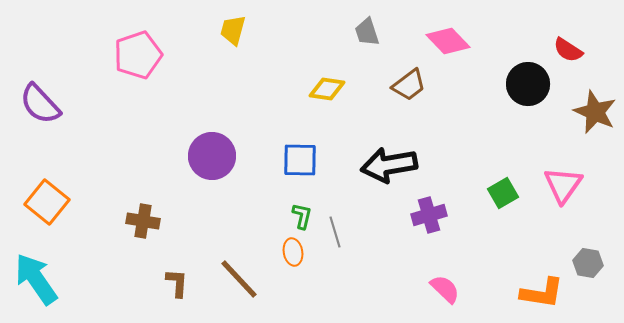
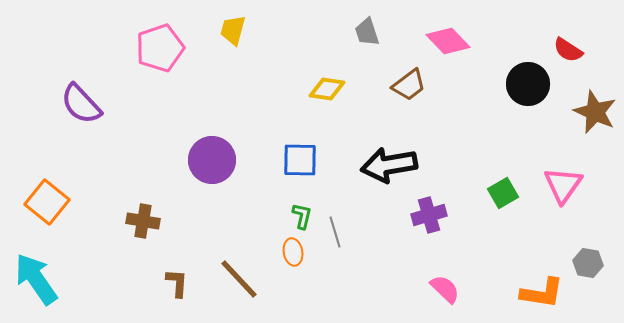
pink pentagon: moved 22 px right, 7 px up
purple semicircle: moved 41 px right
purple circle: moved 4 px down
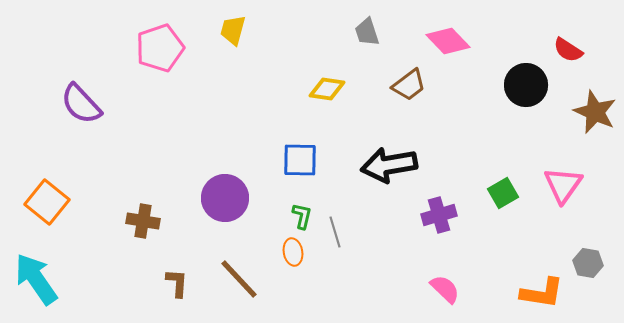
black circle: moved 2 px left, 1 px down
purple circle: moved 13 px right, 38 px down
purple cross: moved 10 px right
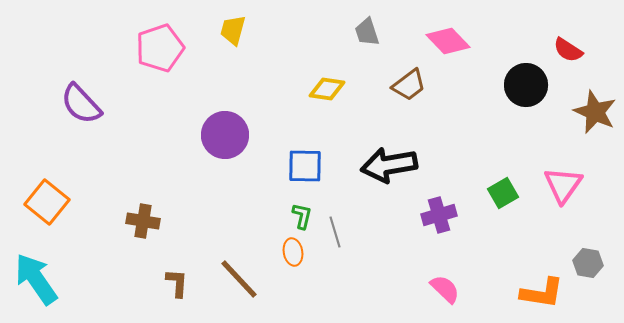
blue square: moved 5 px right, 6 px down
purple circle: moved 63 px up
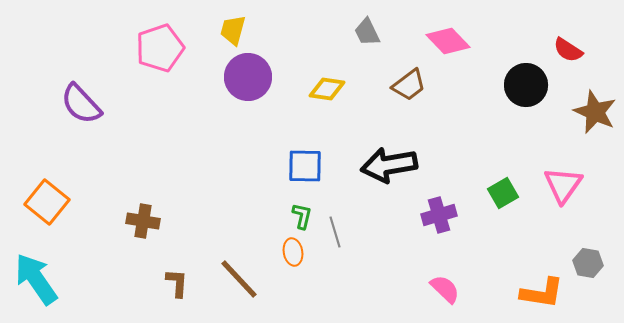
gray trapezoid: rotated 8 degrees counterclockwise
purple circle: moved 23 px right, 58 px up
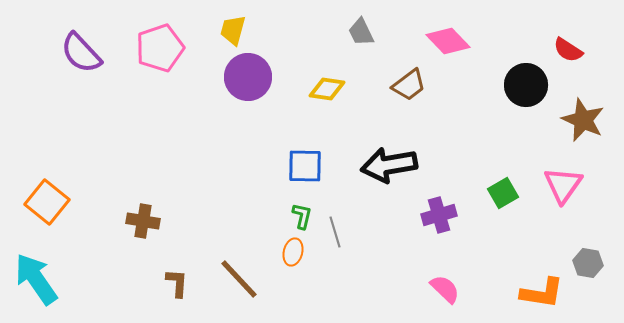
gray trapezoid: moved 6 px left
purple semicircle: moved 51 px up
brown star: moved 12 px left, 8 px down
orange ellipse: rotated 24 degrees clockwise
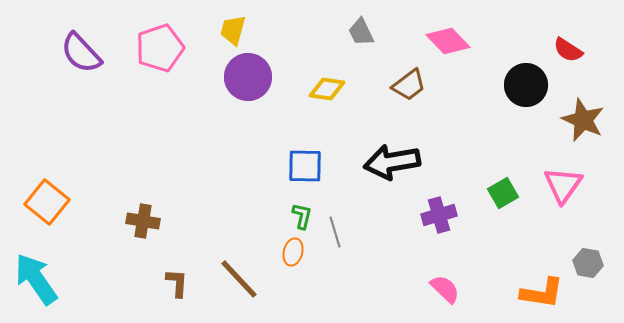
black arrow: moved 3 px right, 3 px up
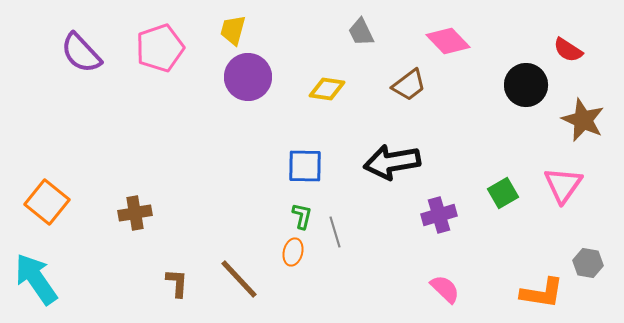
brown cross: moved 8 px left, 8 px up; rotated 20 degrees counterclockwise
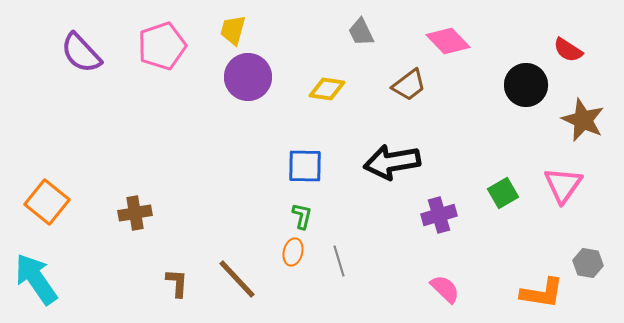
pink pentagon: moved 2 px right, 2 px up
gray line: moved 4 px right, 29 px down
brown line: moved 2 px left
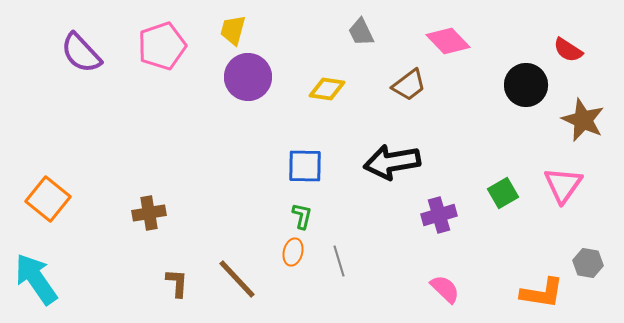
orange square: moved 1 px right, 3 px up
brown cross: moved 14 px right
